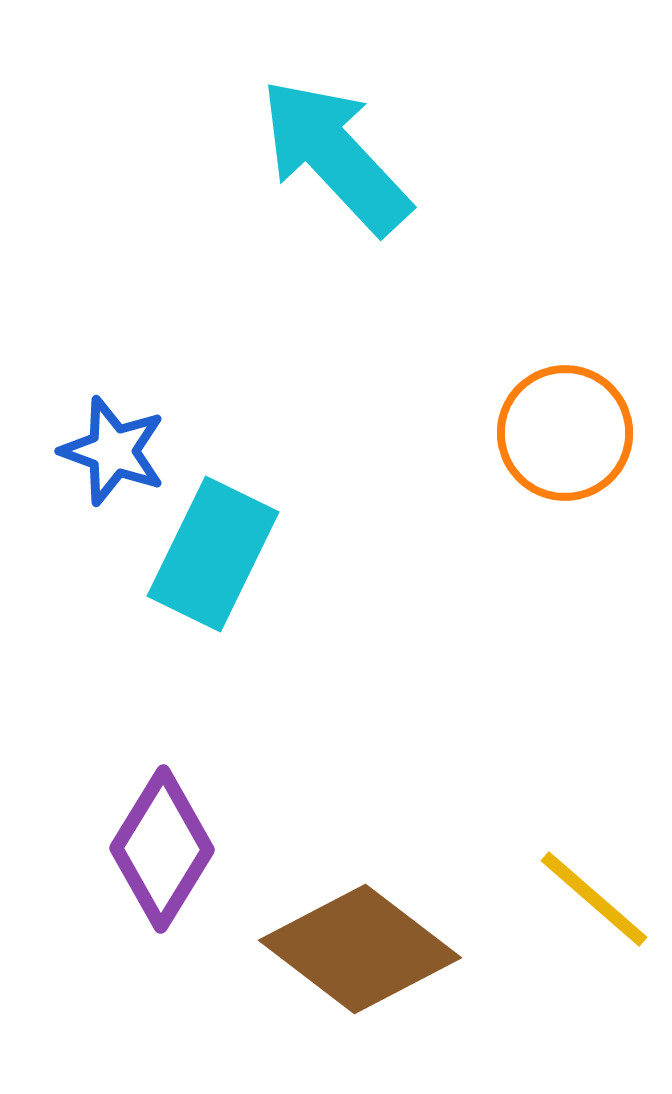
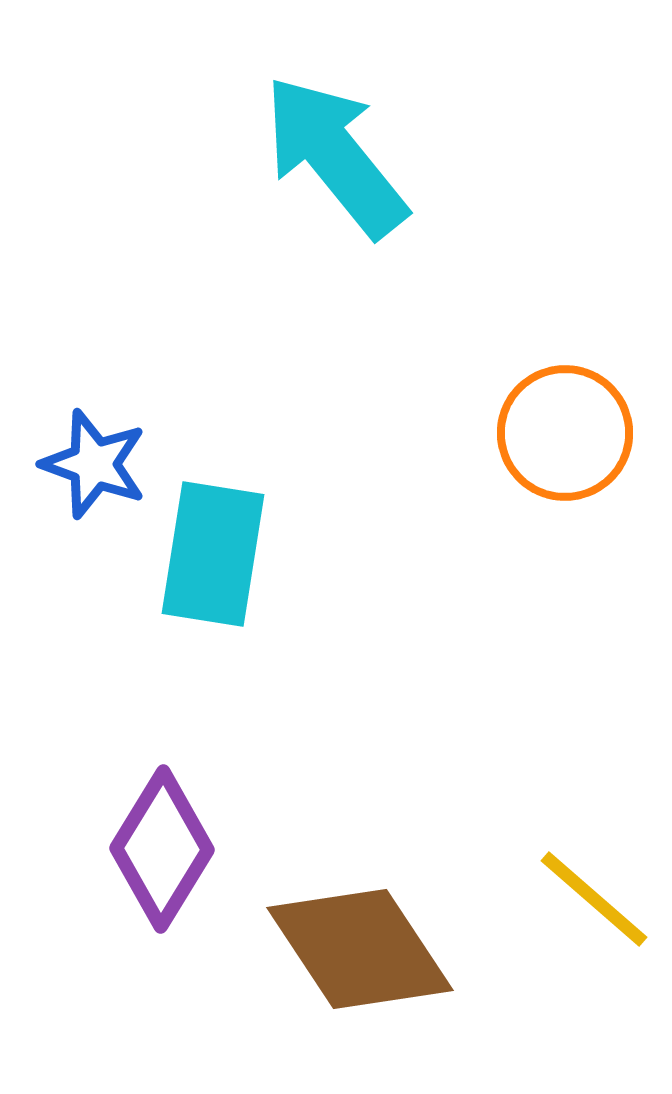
cyan arrow: rotated 4 degrees clockwise
blue star: moved 19 px left, 13 px down
cyan rectangle: rotated 17 degrees counterclockwise
brown diamond: rotated 19 degrees clockwise
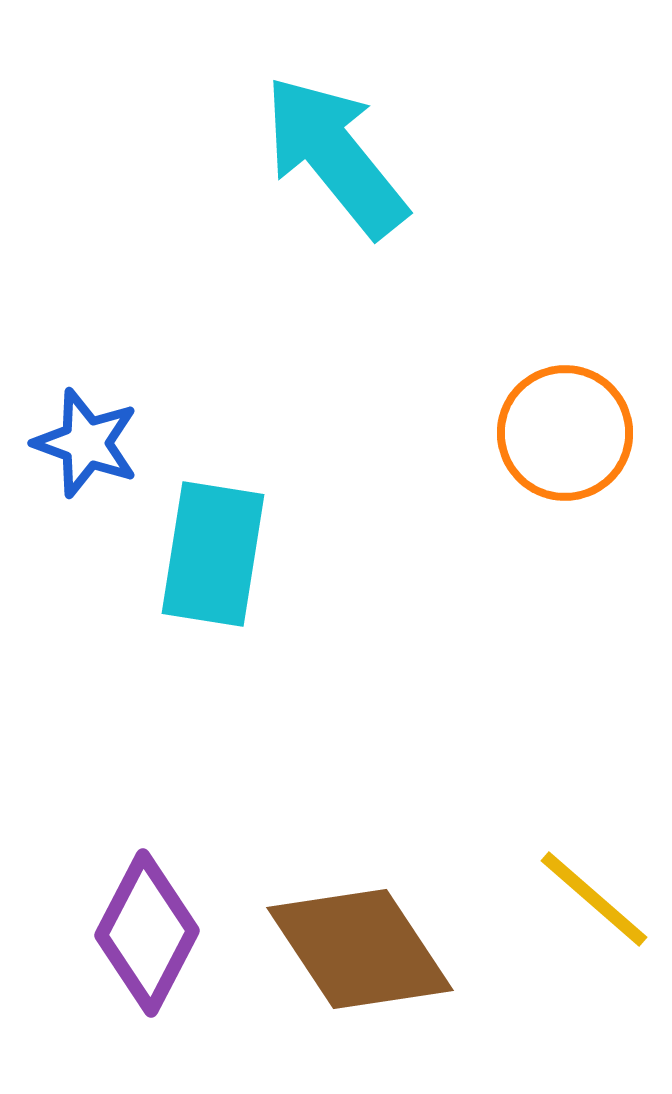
blue star: moved 8 px left, 21 px up
purple diamond: moved 15 px left, 84 px down; rotated 4 degrees counterclockwise
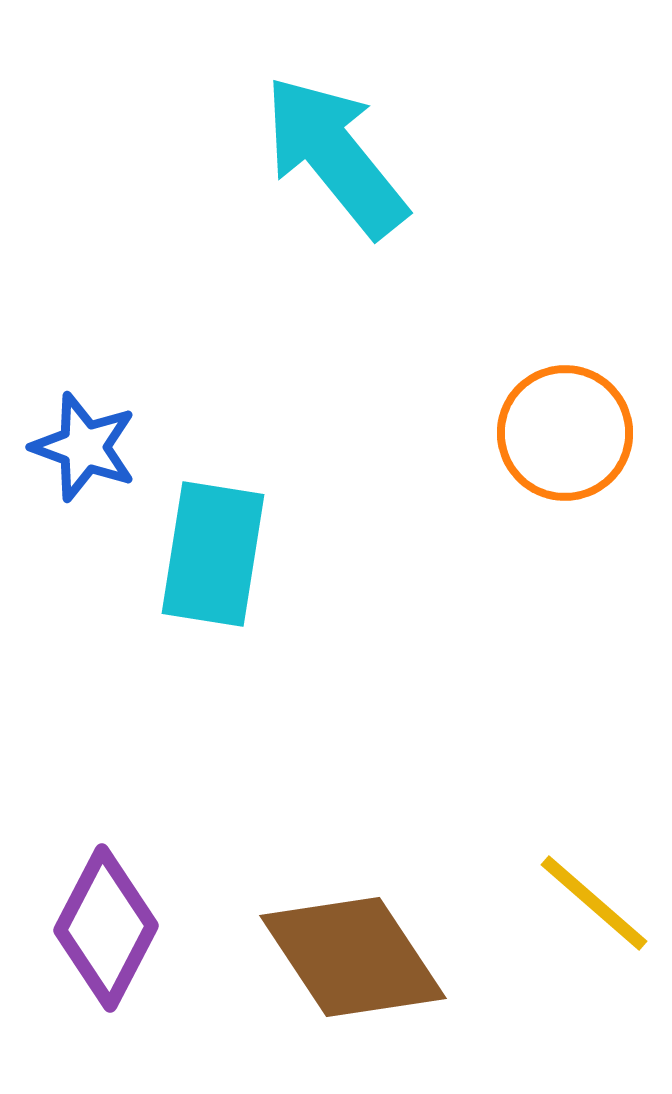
blue star: moved 2 px left, 4 px down
yellow line: moved 4 px down
purple diamond: moved 41 px left, 5 px up
brown diamond: moved 7 px left, 8 px down
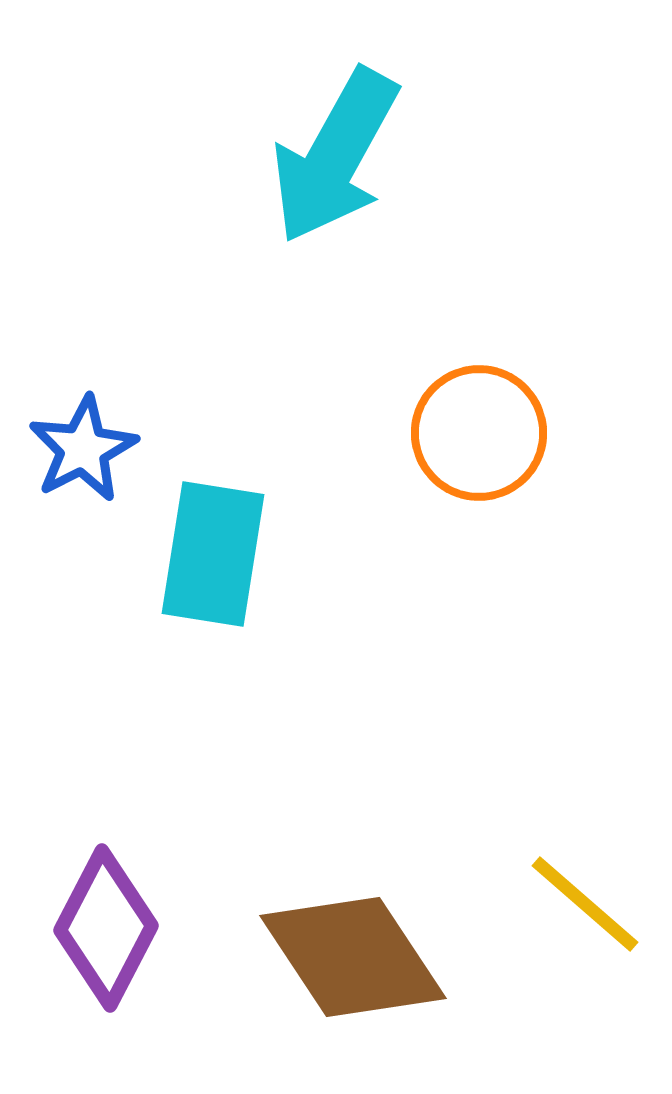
cyan arrow: rotated 112 degrees counterclockwise
orange circle: moved 86 px left
blue star: moved 1 px left, 2 px down; rotated 25 degrees clockwise
yellow line: moved 9 px left, 1 px down
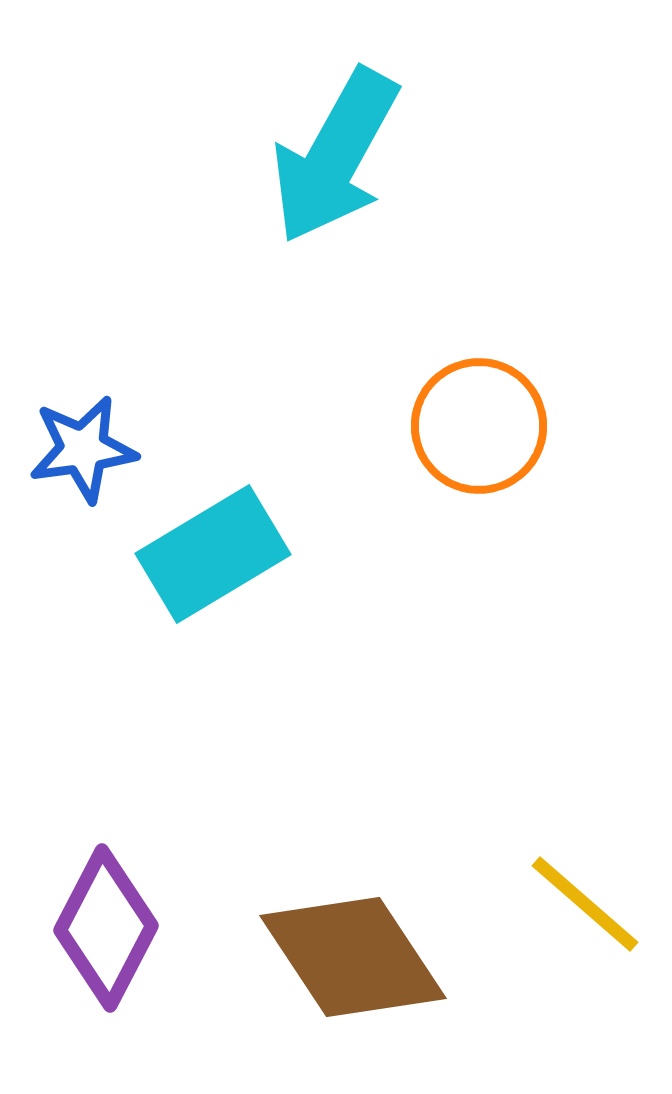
orange circle: moved 7 px up
blue star: rotated 19 degrees clockwise
cyan rectangle: rotated 50 degrees clockwise
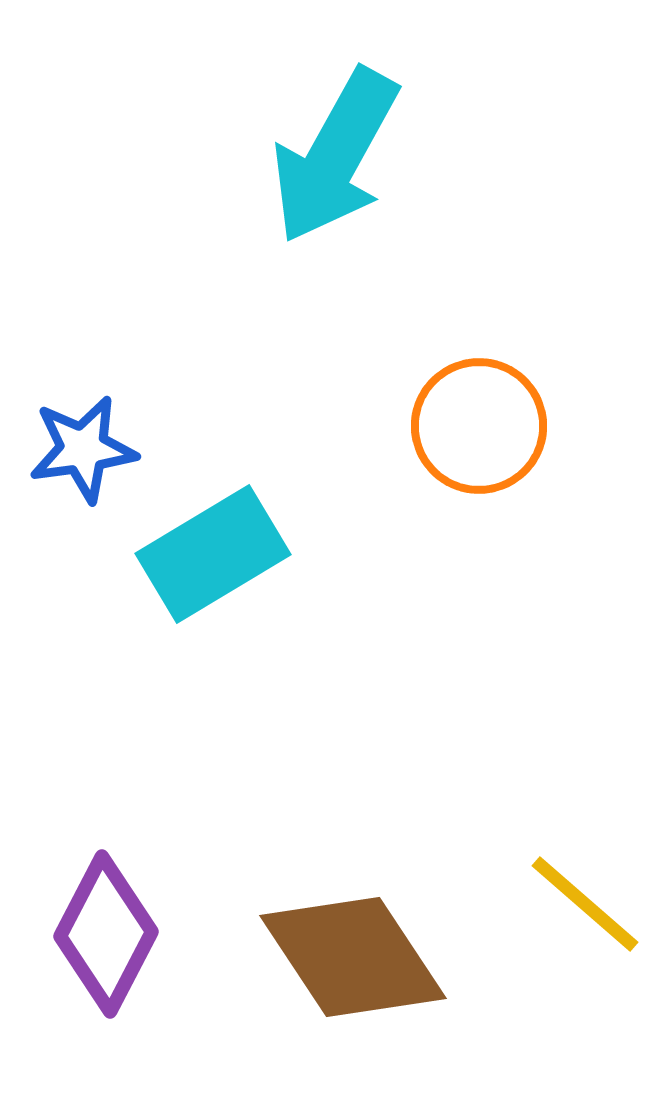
purple diamond: moved 6 px down
